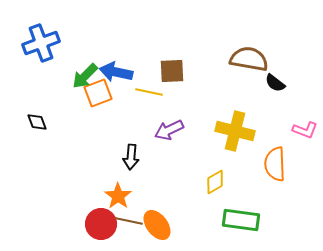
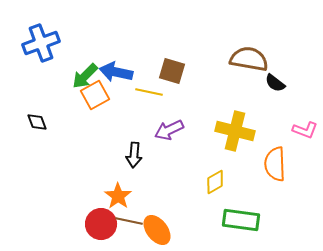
brown square: rotated 20 degrees clockwise
orange square: moved 3 px left, 2 px down; rotated 8 degrees counterclockwise
black arrow: moved 3 px right, 2 px up
orange ellipse: moved 5 px down
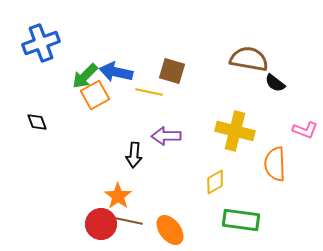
purple arrow: moved 3 px left, 6 px down; rotated 24 degrees clockwise
orange ellipse: moved 13 px right
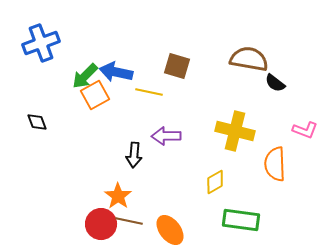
brown square: moved 5 px right, 5 px up
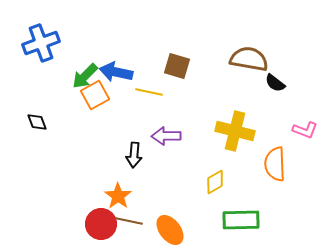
green rectangle: rotated 9 degrees counterclockwise
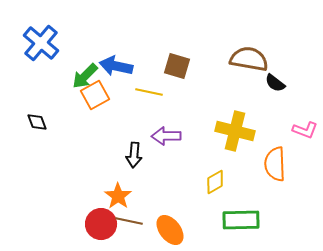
blue cross: rotated 30 degrees counterclockwise
blue arrow: moved 6 px up
